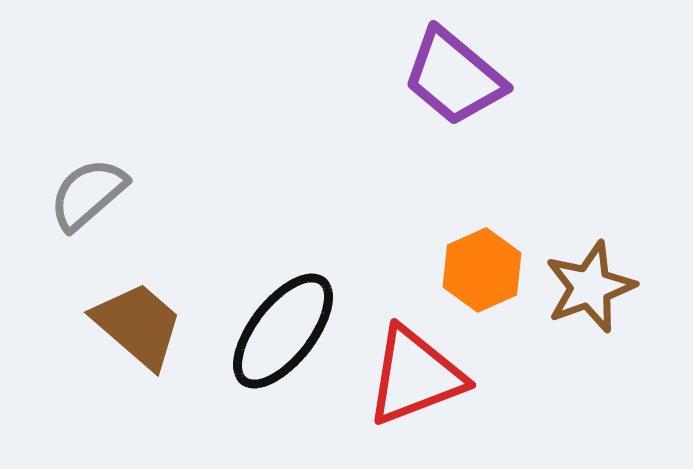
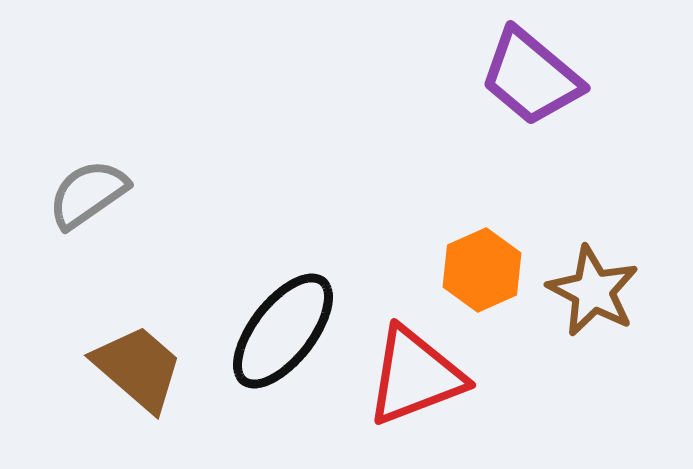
purple trapezoid: moved 77 px right
gray semicircle: rotated 6 degrees clockwise
brown star: moved 3 px right, 4 px down; rotated 24 degrees counterclockwise
brown trapezoid: moved 43 px down
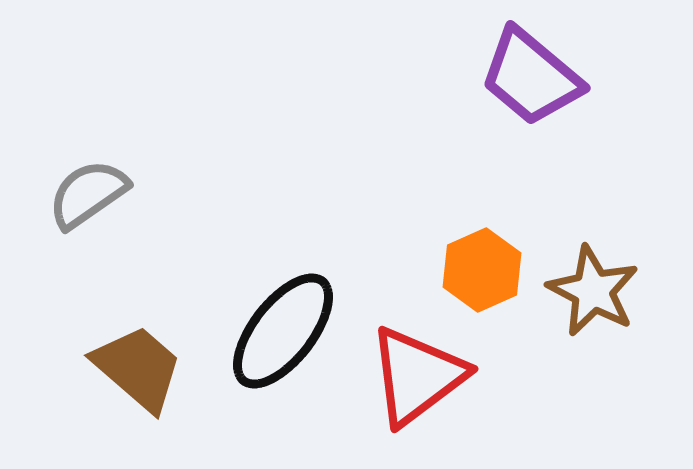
red triangle: moved 2 px right; rotated 16 degrees counterclockwise
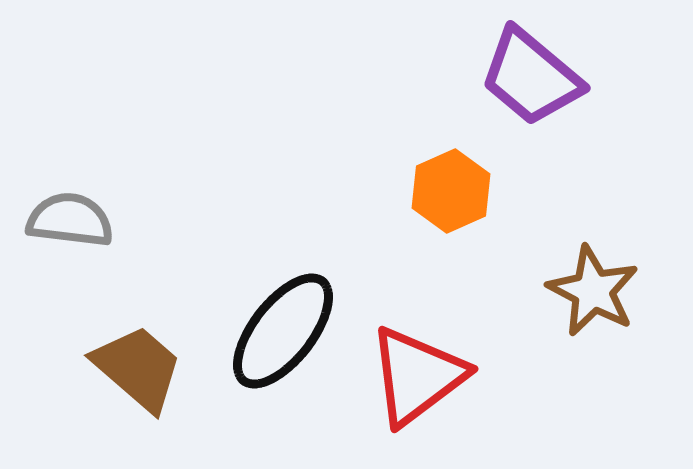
gray semicircle: moved 18 px left, 26 px down; rotated 42 degrees clockwise
orange hexagon: moved 31 px left, 79 px up
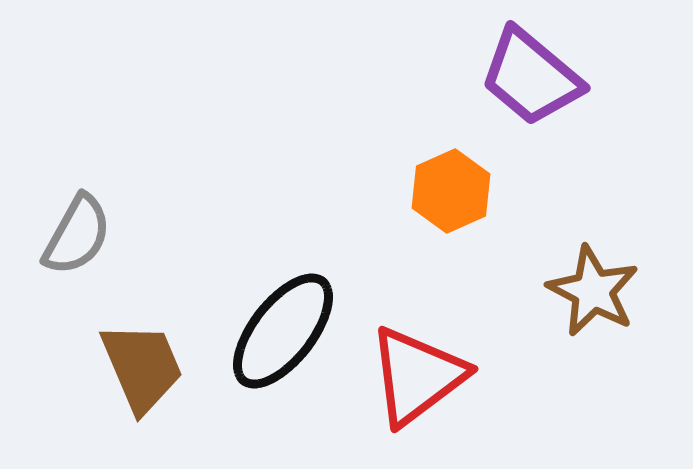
gray semicircle: moved 7 px right, 15 px down; rotated 112 degrees clockwise
brown trapezoid: moved 4 px right, 1 px up; rotated 26 degrees clockwise
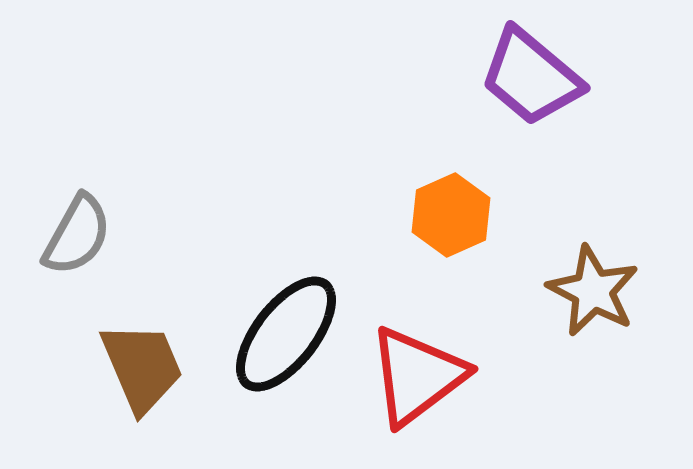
orange hexagon: moved 24 px down
black ellipse: moved 3 px right, 3 px down
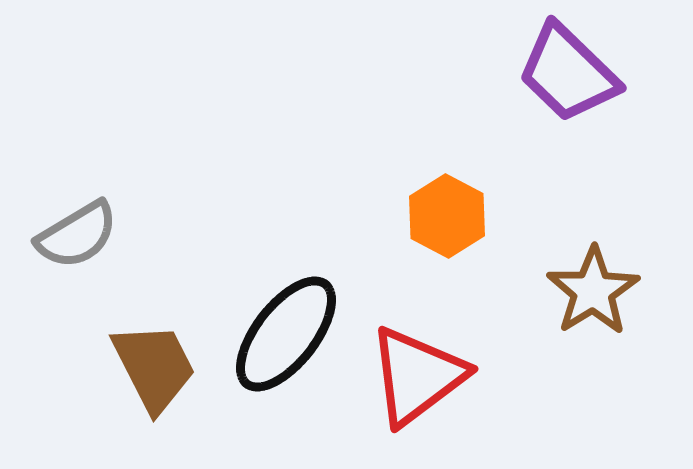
purple trapezoid: moved 37 px right, 4 px up; rotated 4 degrees clockwise
orange hexagon: moved 4 px left, 1 px down; rotated 8 degrees counterclockwise
gray semicircle: rotated 30 degrees clockwise
brown star: rotated 12 degrees clockwise
brown trapezoid: moved 12 px right; rotated 4 degrees counterclockwise
